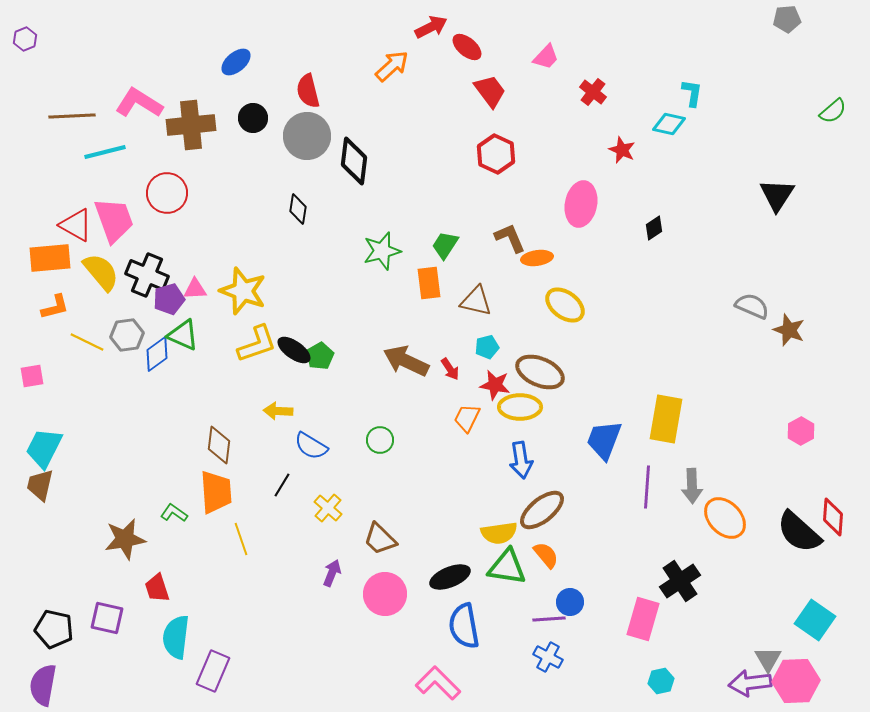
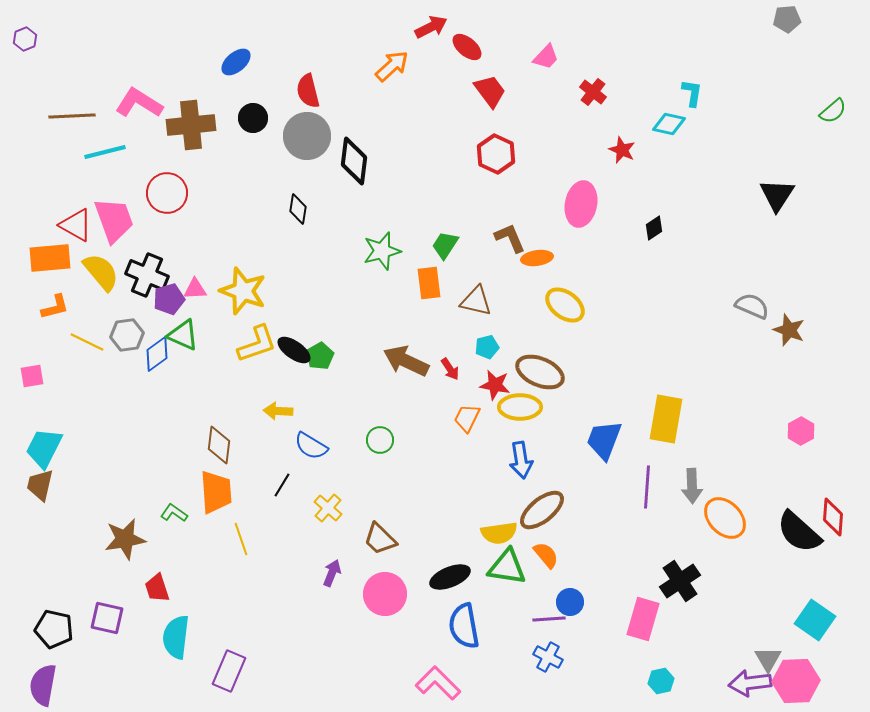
purple rectangle at (213, 671): moved 16 px right
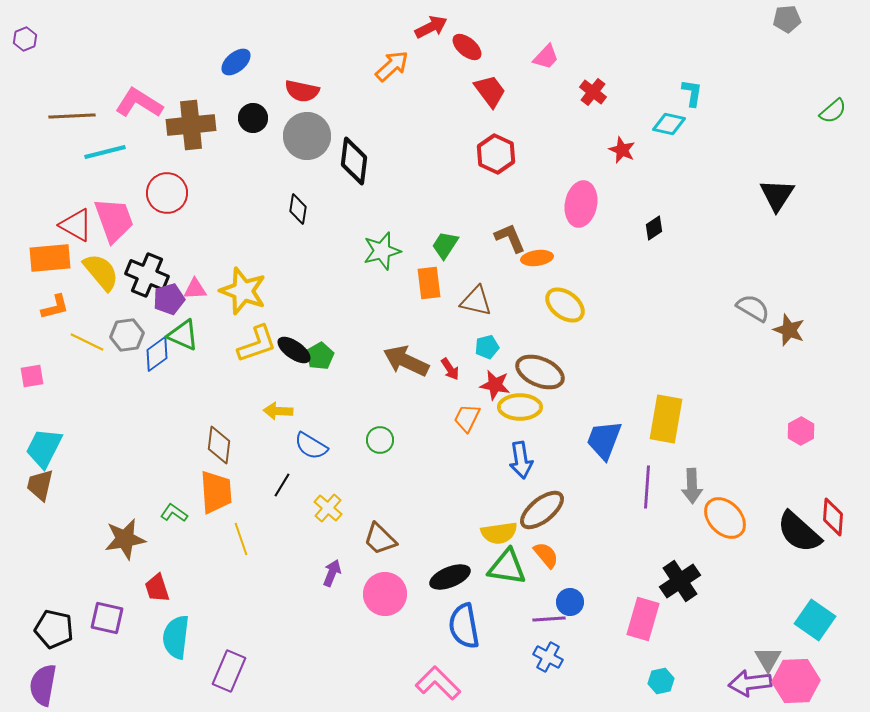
red semicircle at (308, 91): moved 6 px left; rotated 64 degrees counterclockwise
gray semicircle at (752, 306): moved 1 px right, 2 px down; rotated 8 degrees clockwise
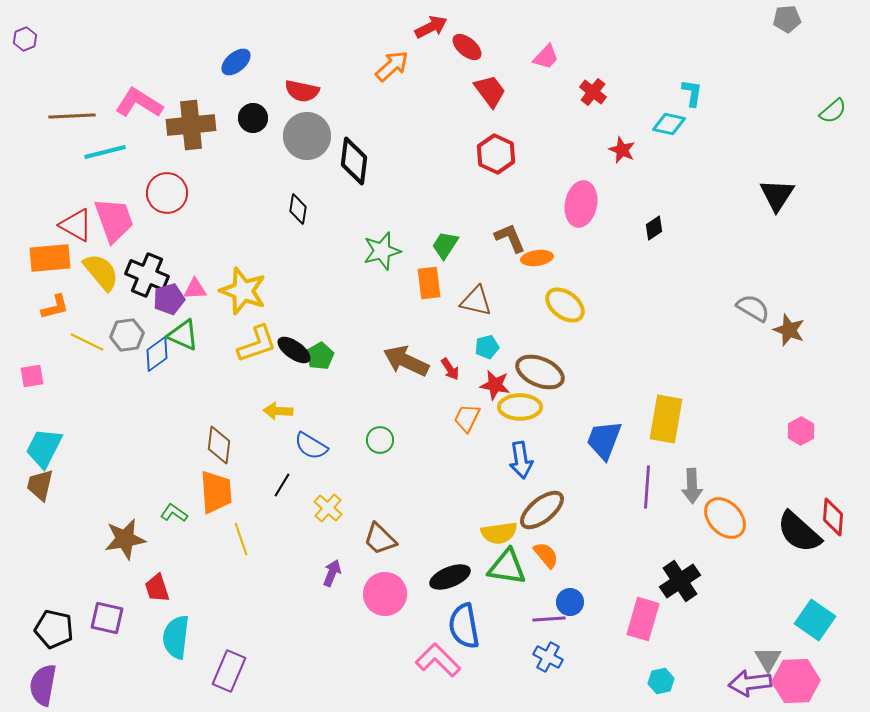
pink L-shape at (438, 683): moved 23 px up
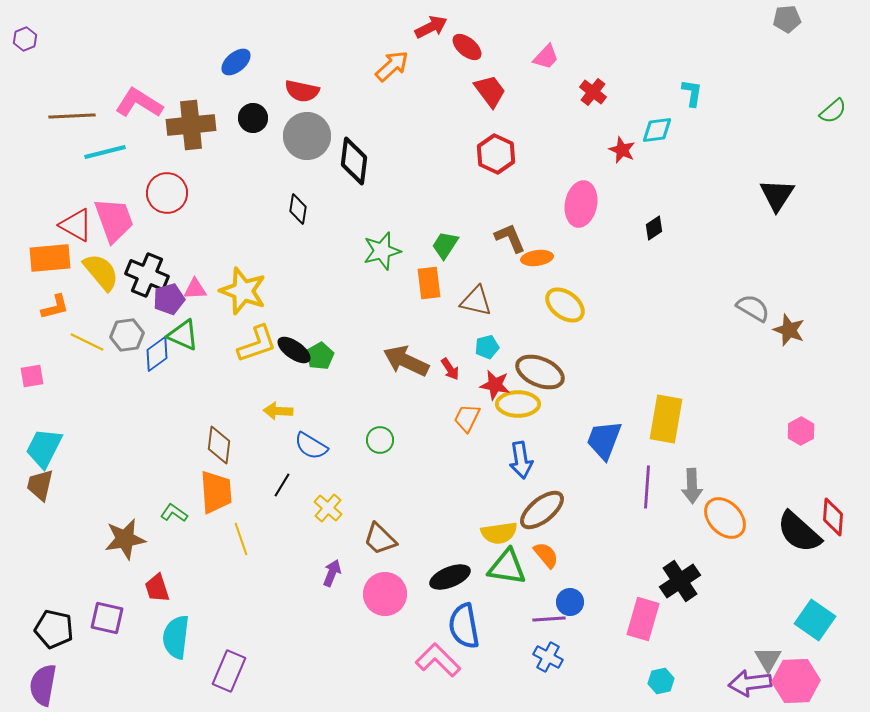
cyan diamond at (669, 124): moved 12 px left, 6 px down; rotated 20 degrees counterclockwise
yellow ellipse at (520, 407): moved 2 px left, 3 px up
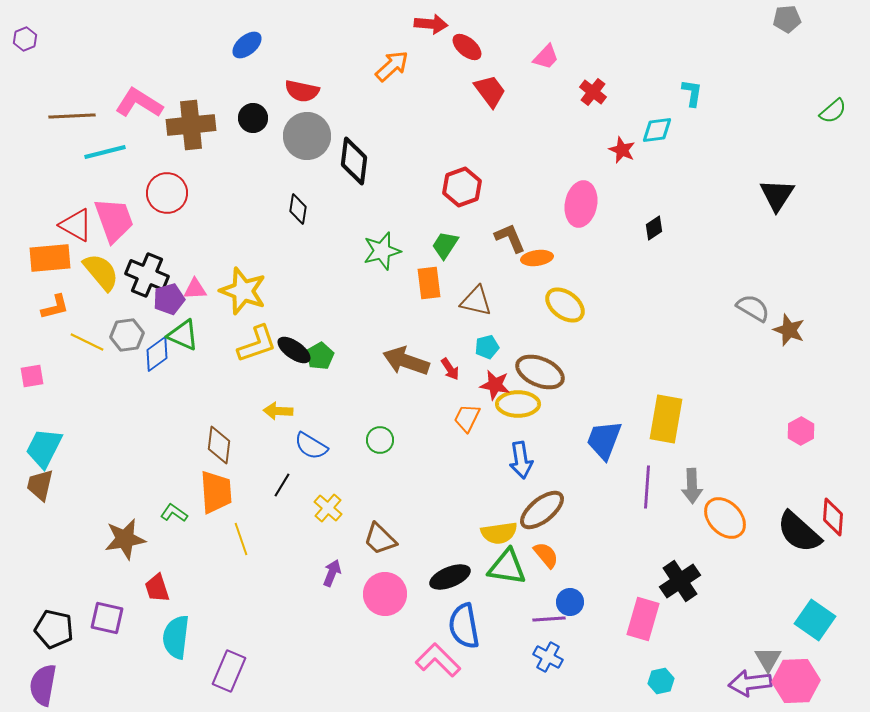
red arrow at (431, 27): moved 3 px up; rotated 32 degrees clockwise
blue ellipse at (236, 62): moved 11 px right, 17 px up
red hexagon at (496, 154): moved 34 px left, 33 px down; rotated 15 degrees clockwise
brown arrow at (406, 361): rotated 6 degrees counterclockwise
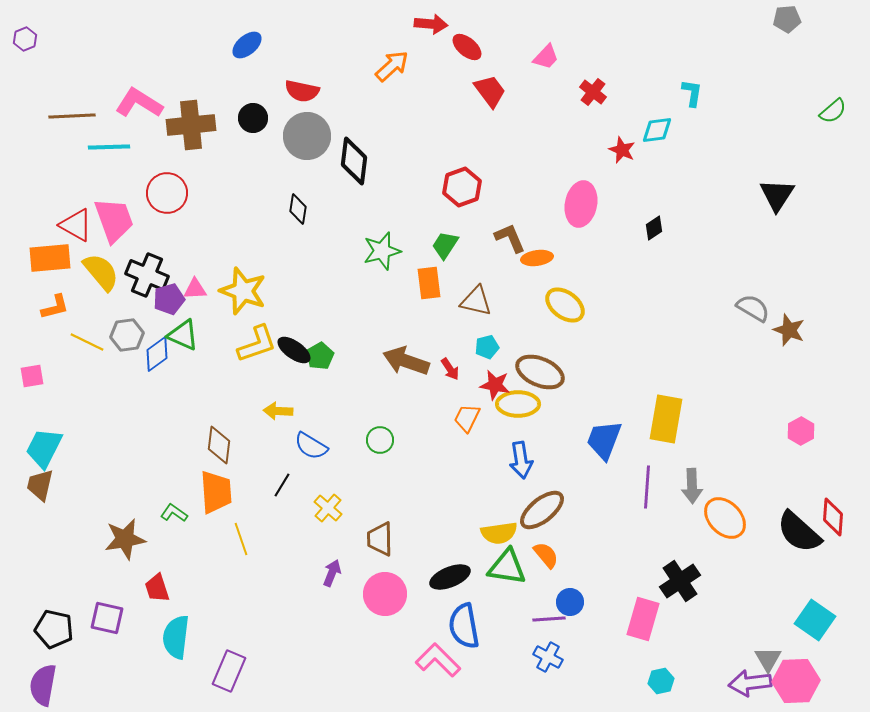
cyan line at (105, 152): moved 4 px right, 5 px up; rotated 12 degrees clockwise
brown trapezoid at (380, 539): rotated 45 degrees clockwise
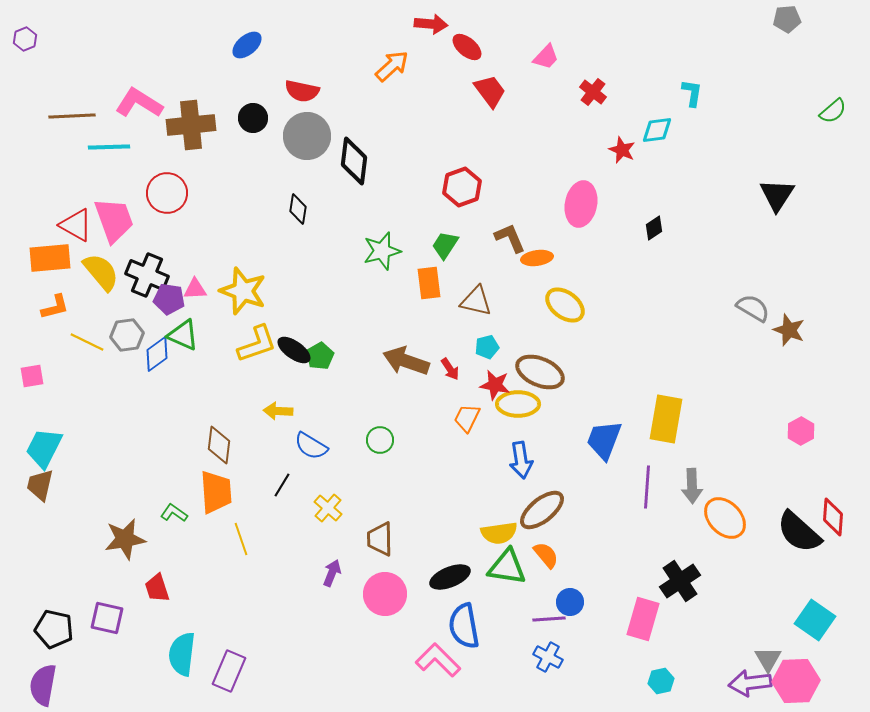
purple pentagon at (169, 299): rotated 24 degrees clockwise
cyan semicircle at (176, 637): moved 6 px right, 17 px down
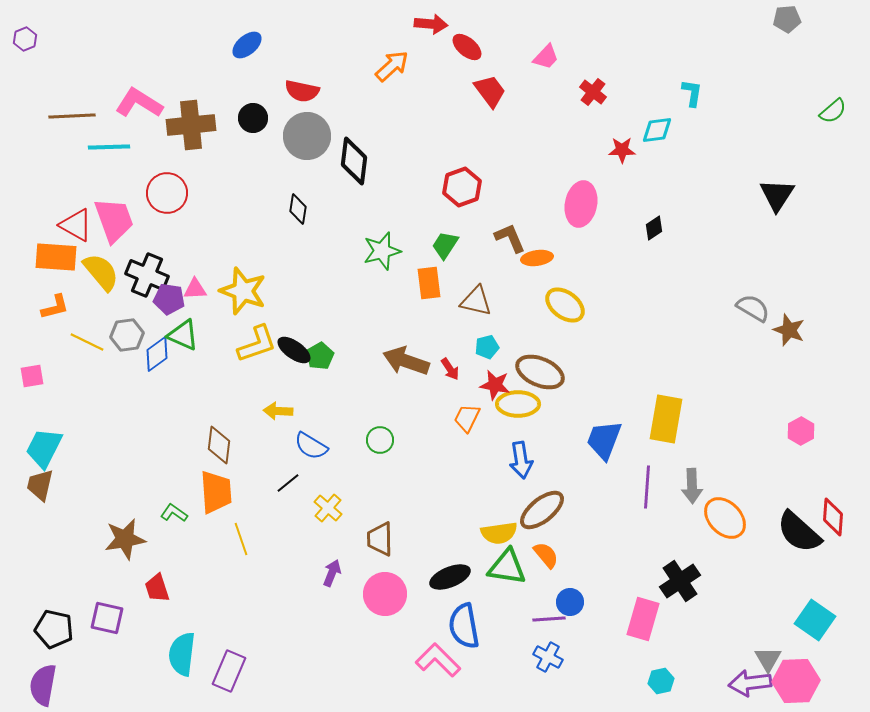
red star at (622, 150): rotated 24 degrees counterclockwise
orange rectangle at (50, 258): moved 6 px right, 1 px up; rotated 9 degrees clockwise
black line at (282, 485): moved 6 px right, 2 px up; rotated 20 degrees clockwise
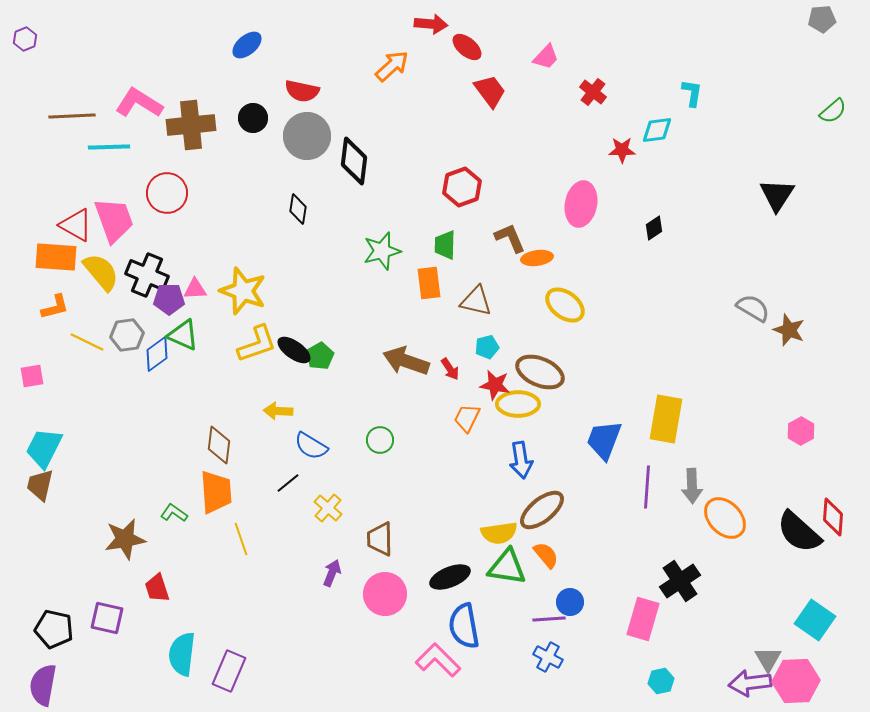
gray pentagon at (787, 19): moved 35 px right
green trapezoid at (445, 245): rotated 32 degrees counterclockwise
purple pentagon at (169, 299): rotated 8 degrees counterclockwise
